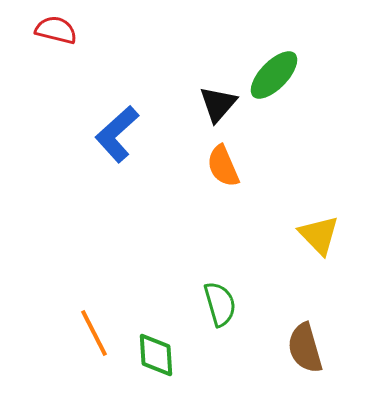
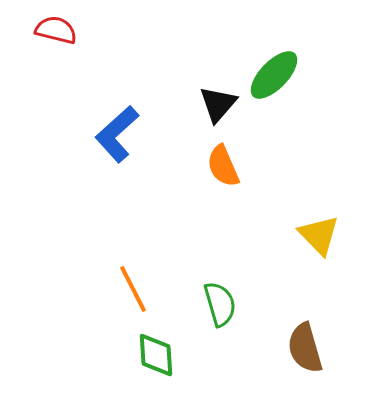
orange line: moved 39 px right, 44 px up
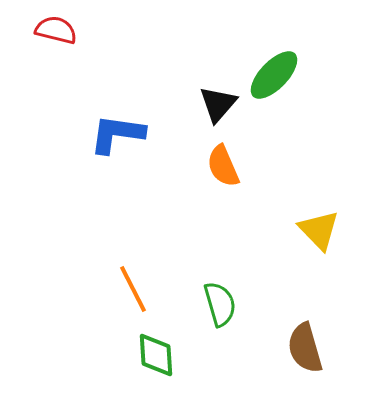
blue L-shape: rotated 50 degrees clockwise
yellow triangle: moved 5 px up
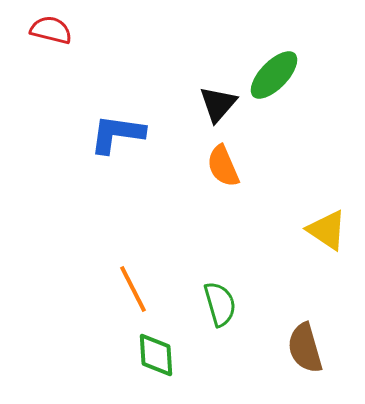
red semicircle: moved 5 px left
yellow triangle: moved 8 px right; rotated 12 degrees counterclockwise
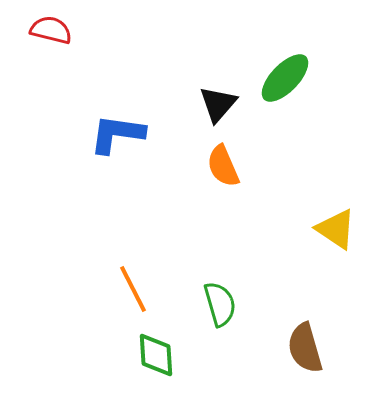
green ellipse: moved 11 px right, 3 px down
yellow triangle: moved 9 px right, 1 px up
